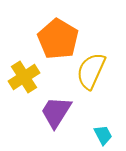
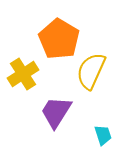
orange pentagon: moved 1 px right
yellow cross: moved 1 px left, 3 px up
cyan trapezoid: rotated 10 degrees clockwise
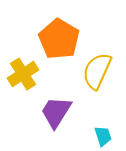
yellow semicircle: moved 6 px right
cyan trapezoid: moved 1 px down
